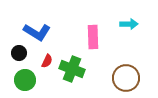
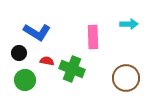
red semicircle: rotated 104 degrees counterclockwise
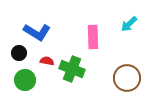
cyan arrow: rotated 138 degrees clockwise
brown circle: moved 1 px right
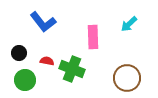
blue L-shape: moved 6 px right, 10 px up; rotated 20 degrees clockwise
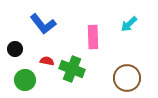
blue L-shape: moved 2 px down
black circle: moved 4 px left, 4 px up
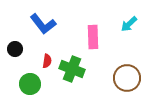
red semicircle: rotated 88 degrees clockwise
green circle: moved 5 px right, 4 px down
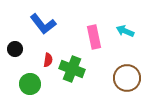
cyan arrow: moved 4 px left, 7 px down; rotated 66 degrees clockwise
pink rectangle: moved 1 px right; rotated 10 degrees counterclockwise
red semicircle: moved 1 px right, 1 px up
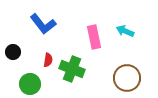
black circle: moved 2 px left, 3 px down
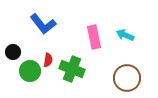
cyan arrow: moved 4 px down
green circle: moved 13 px up
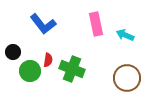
pink rectangle: moved 2 px right, 13 px up
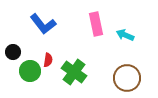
green cross: moved 2 px right, 3 px down; rotated 15 degrees clockwise
